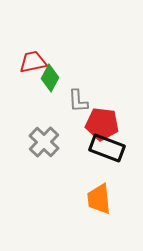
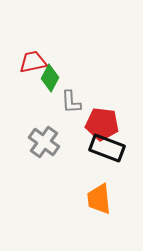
gray L-shape: moved 7 px left, 1 px down
gray cross: rotated 8 degrees counterclockwise
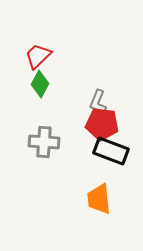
red trapezoid: moved 5 px right, 6 px up; rotated 32 degrees counterclockwise
green diamond: moved 10 px left, 6 px down
gray L-shape: moved 27 px right; rotated 25 degrees clockwise
gray cross: rotated 32 degrees counterclockwise
black rectangle: moved 4 px right, 3 px down
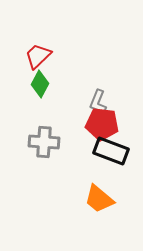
orange trapezoid: rotated 44 degrees counterclockwise
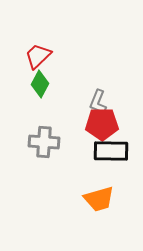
red pentagon: rotated 8 degrees counterclockwise
black rectangle: rotated 20 degrees counterclockwise
orange trapezoid: rotated 56 degrees counterclockwise
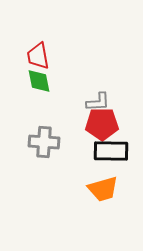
red trapezoid: rotated 56 degrees counterclockwise
green diamond: moved 1 px left, 3 px up; rotated 40 degrees counterclockwise
gray L-shape: rotated 115 degrees counterclockwise
orange trapezoid: moved 4 px right, 10 px up
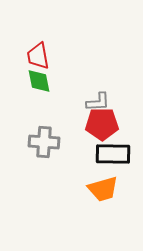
black rectangle: moved 2 px right, 3 px down
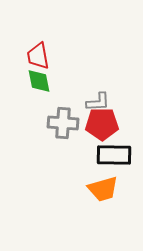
gray cross: moved 19 px right, 19 px up
black rectangle: moved 1 px right, 1 px down
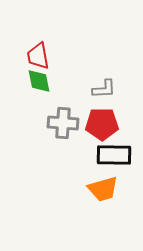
gray L-shape: moved 6 px right, 13 px up
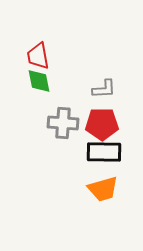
black rectangle: moved 10 px left, 3 px up
